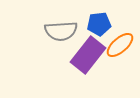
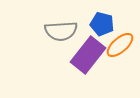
blue pentagon: moved 3 px right; rotated 20 degrees clockwise
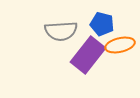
orange ellipse: rotated 28 degrees clockwise
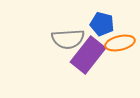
gray semicircle: moved 7 px right, 8 px down
orange ellipse: moved 2 px up
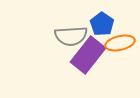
blue pentagon: rotated 20 degrees clockwise
gray semicircle: moved 3 px right, 3 px up
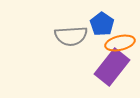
purple rectangle: moved 24 px right, 12 px down
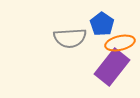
gray semicircle: moved 1 px left, 2 px down
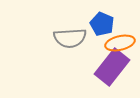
blue pentagon: rotated 10 degrees counterclockwise
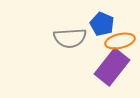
orange ellipse: moved 2 px up
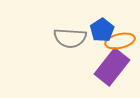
blue pentagon: moved 6 px down; rotated 15 degrees clockwise
gray semicircle: rotated 8 degrees clockwise
